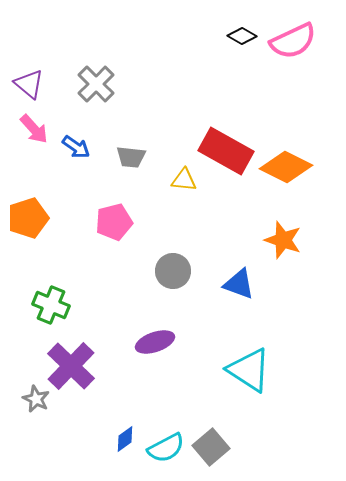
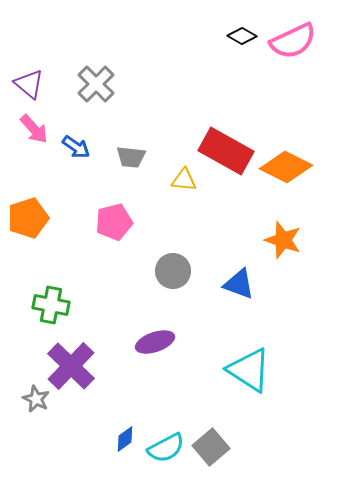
green cross: rotated 12 degrees counterclockwise
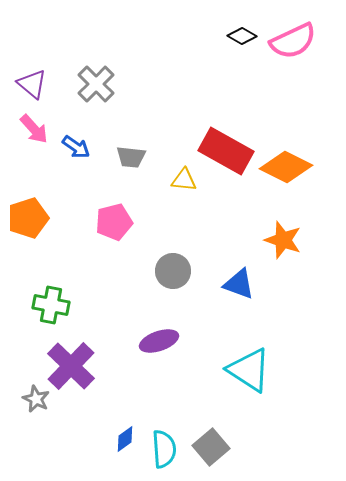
purple triangle: moved 3 px right
purple ellipse: moved 4 px right, 1 px up
cyan semicircle: moved 2 px left, 1 px down; rotated 66 degrees counterclockwise
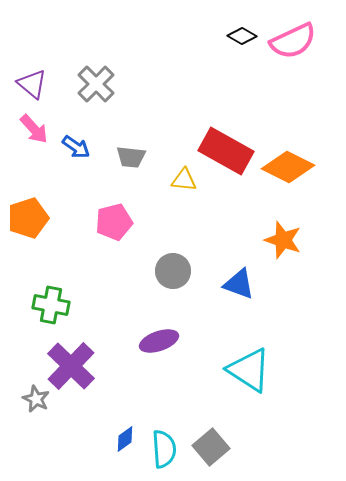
orange diamond: moved 2 px right
